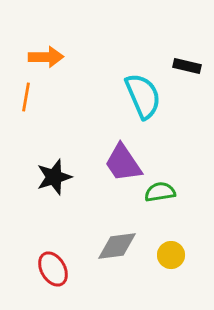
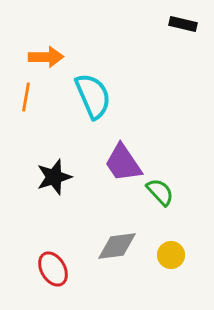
black rectangle: moved 4 px left, 42 px up
cyan semicircle: moved 50 px left
green semicircle: rotated 56 degrees clockwise
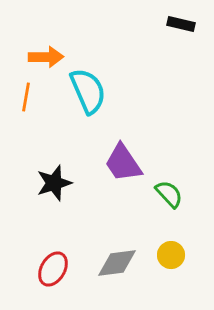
black rectangle: moved 2 px left
cyan semicircle: moved 5 px left, 5 px up
black star: moved 6 px down
green semicircle: moved 9 px right, 2 px down
gray diamond: moved 17 px down
red ellipse: rotated 60 degrees clockwise
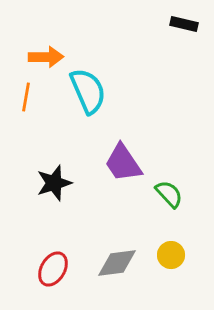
black rectangle: moved 3 px right
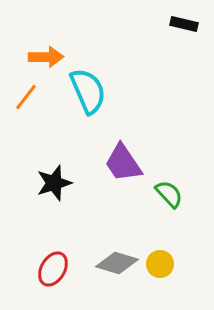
orange line: rotated 28 degrees clockwise
yellow circle: moved 11 px left, 9 px down
gray diamond: rotated 24 degrees clockwise
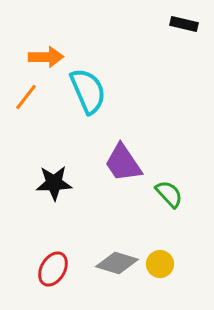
black star: rotated 15 degrees clockwise
